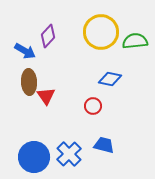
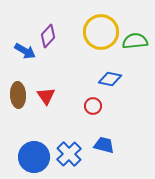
brown ellipse: moved 11 px left, 13 px down
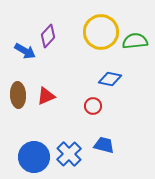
red triangle: rotated 42 degrees clockwise
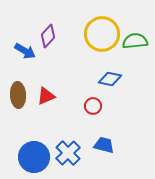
yellow circle: moved 1 px right, 2 px down
blue cross: moved 1 px left, 1 px up
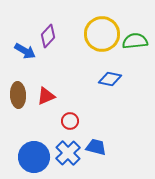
red circle: moved 23 px left, 15 px down
blue trapezoid: moved 8 px left, 2 px down
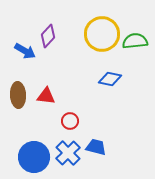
red triangle: rotated 30 degrees clockwise
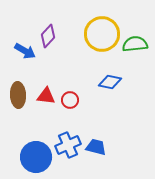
green semicircle: moved 3 px down
blue diamond: moved 3 px down
red circle: moved 21 px up
blue cross: moved 8 px up; rotated 20 degrees clockwise
blue circle: moved 2 px right
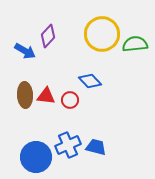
blue diamond: moved 20 px left, 1 px up; rotated 35 degrees clockwise
brown ellipse: moved 7 px right
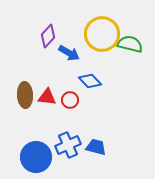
green semicircle: moved 5 px left; rotated 20 degrees clockwise
blue arrow: moved 44 px right, 2 px down
red triangle: moved 1 px right, 1 px down
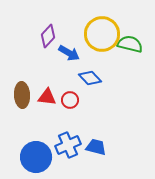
blue diamond: moved 3 px up
brown ellipse: moved 3 px left
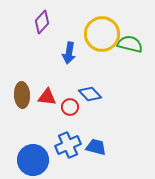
purple diamond: moved 6 px left, 14 px up
blue arrow: rotated 70 degrees clockwise
blue diamond: moved 16 px down
red circle: moved 7 px down
blue circle: moved 3 px left, 3 px down
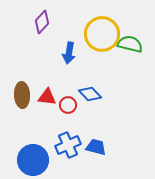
red circle: moved 2 px left, 2 px up
